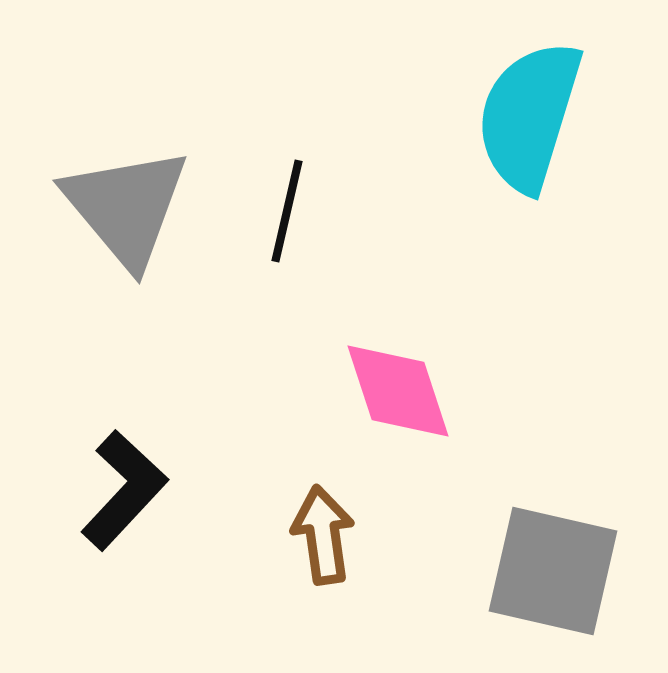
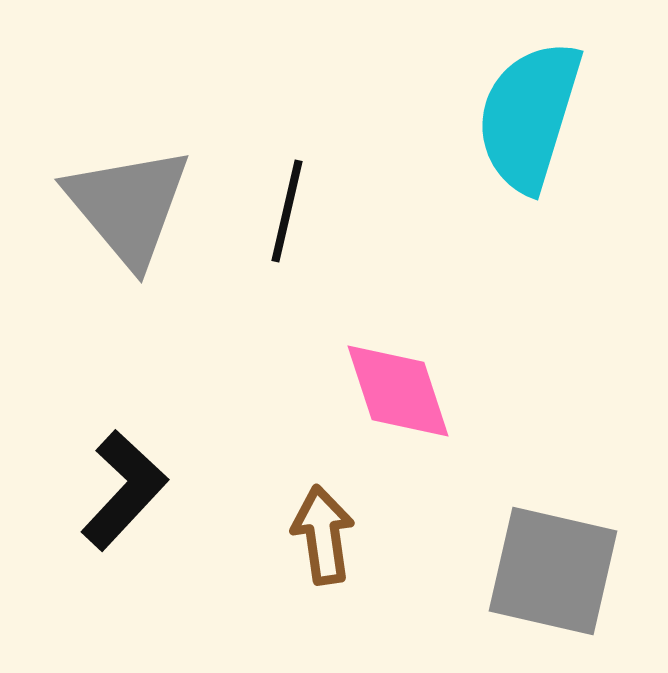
gray triangle: moved 2 px right, 1 px up
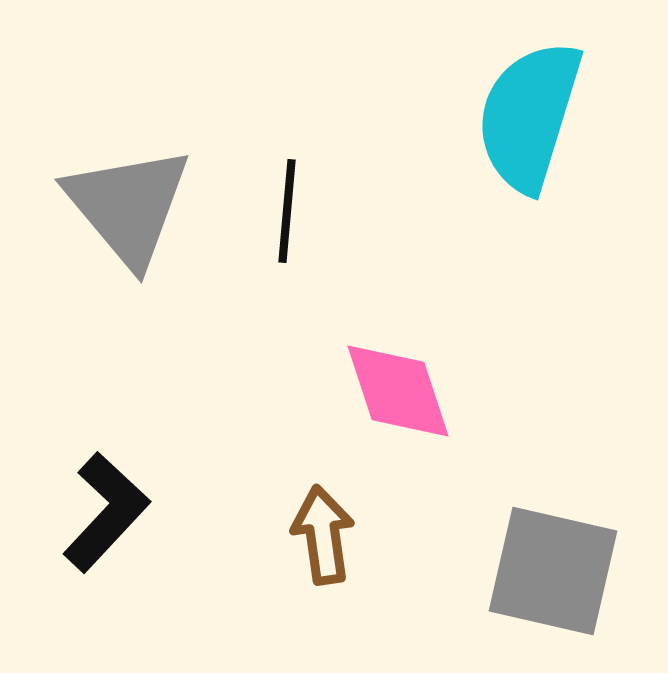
black line: rotated 8 degrees counterclockwise
black L-shape: moved 18 px left, 22 px down
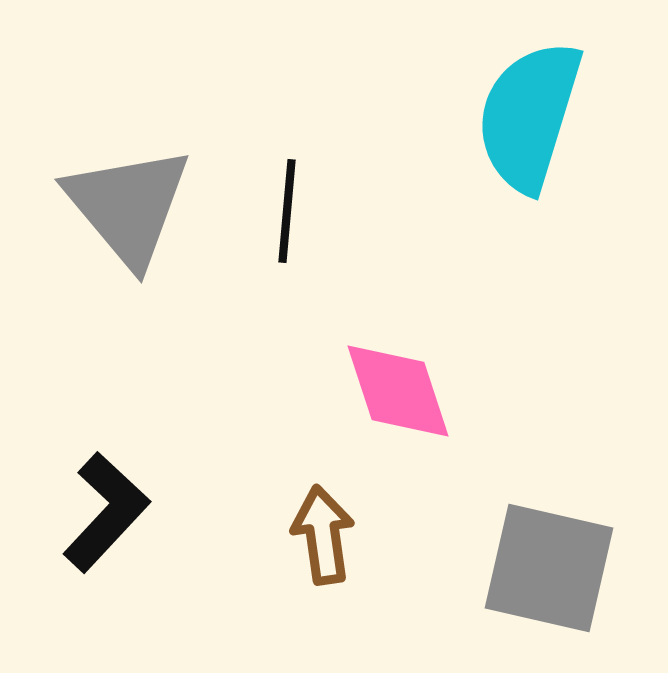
gray square: moved 4 px left, 3 px up
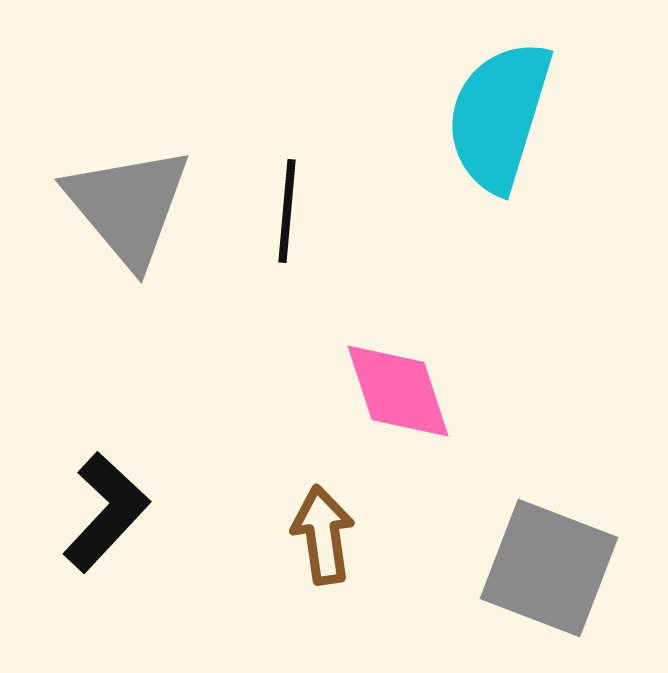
cyan semicircle: moved 30 px left
gray square: rotated 8 degrees clockwise
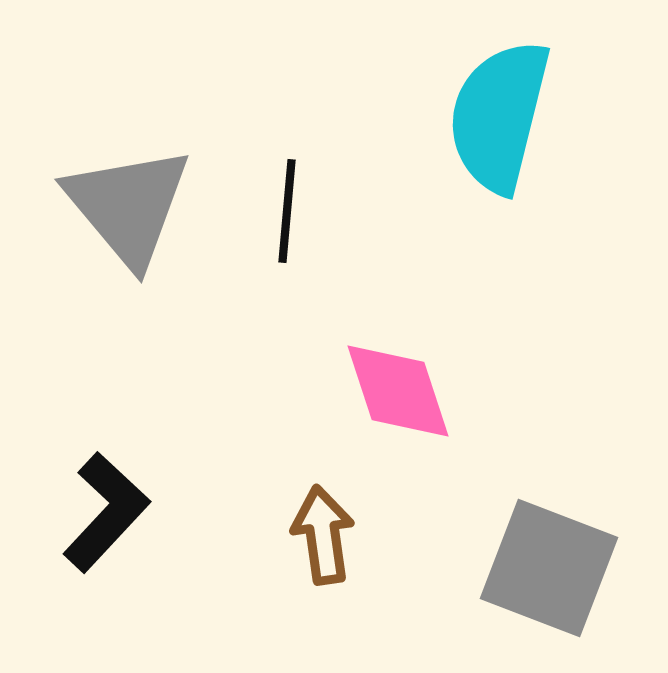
cyan semicircle: rotated 3 degrees counterclockwise
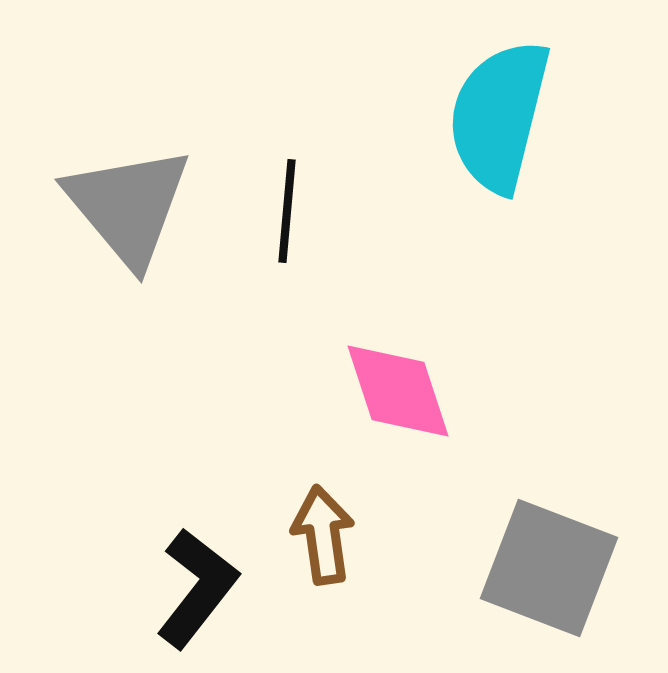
black L-shape: moved 91 px right, 76 px down; rotated 5 degrees counterclockwise
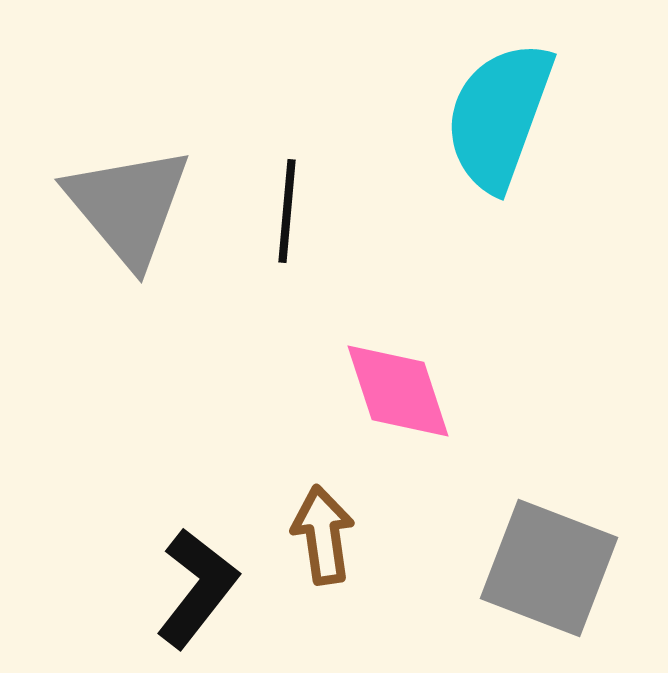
cyan semicircle: rotated 6 degrees clockwise
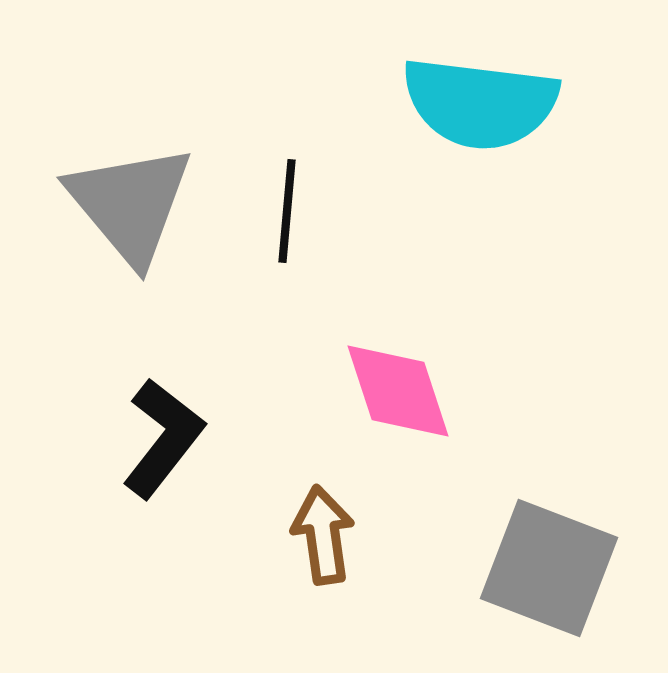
cyan semicircle: moved 19 px left, 13 px up; rotated 103 degrees counterclockwise
gray triangle: moved 2 px right, 2 px up
black L-shape: moved 34 px left, 150 px up
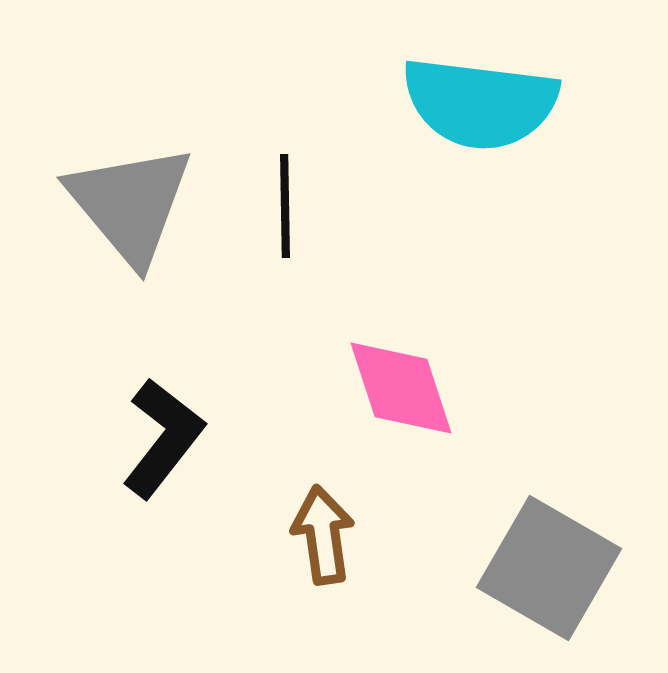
black line: moved 2 px left, 5 px up; rotated 6 degrees counterclockwise
pink diamond: moved 3 px right, 3 px up
gray square: rotated 9 degrees clockwise
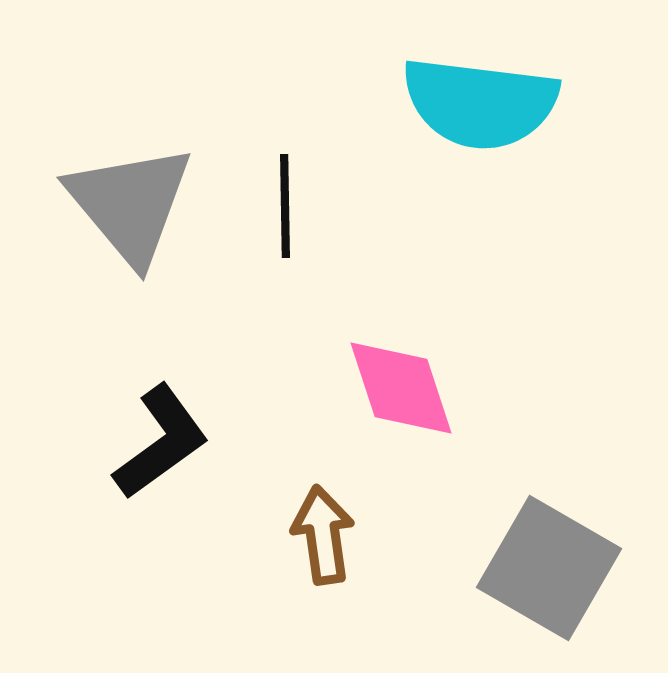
black L-shape: moved 2 px left, 4 px down; rotated 16 degrees clockwise
